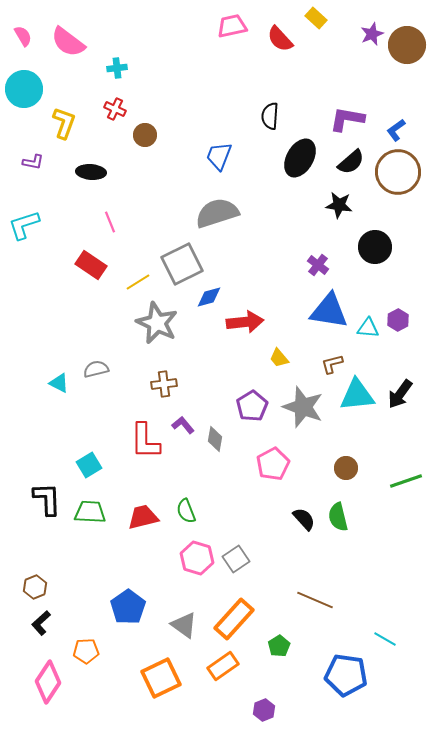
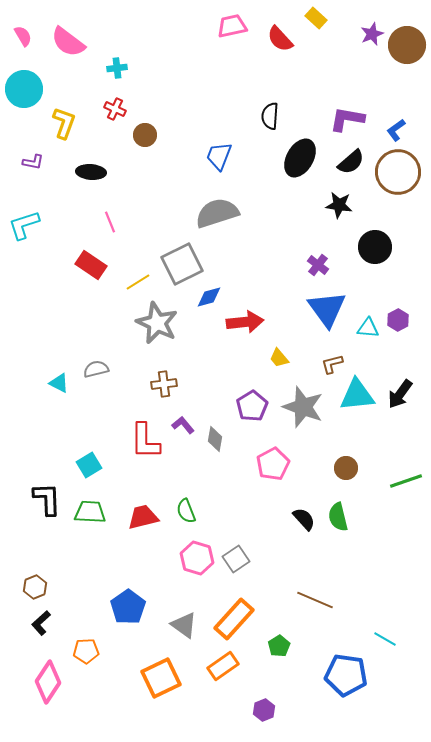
blue triangle at (329, 311): moved 2 px left, 2 px up; rotated 45 degrees clockwise
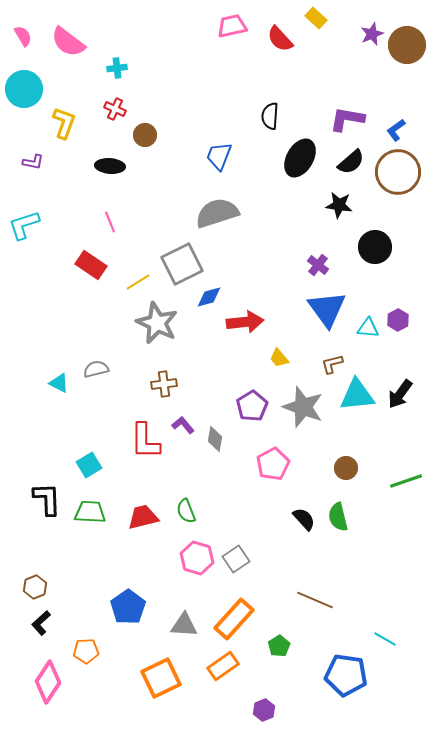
black ellipse at (91, 172): moved 19 px right, 6 px up
gray triangle at (184, 625): rotated 32 degrees counterclockwise
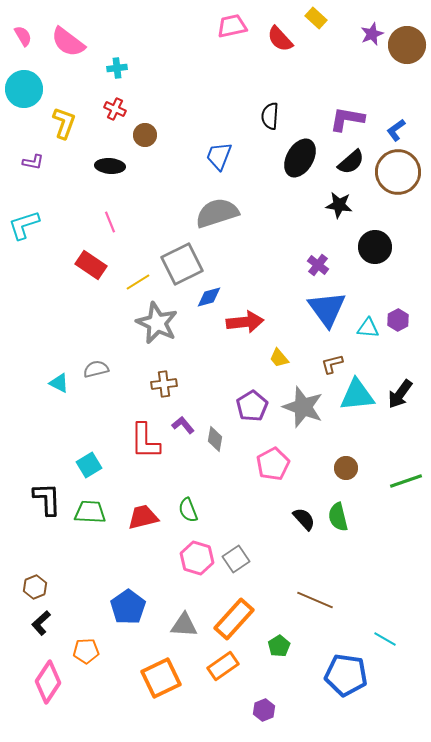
green semicircle at (186, 511): moved 2 px right, 1 px up
